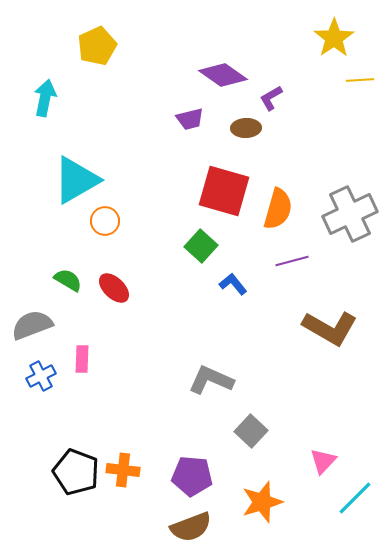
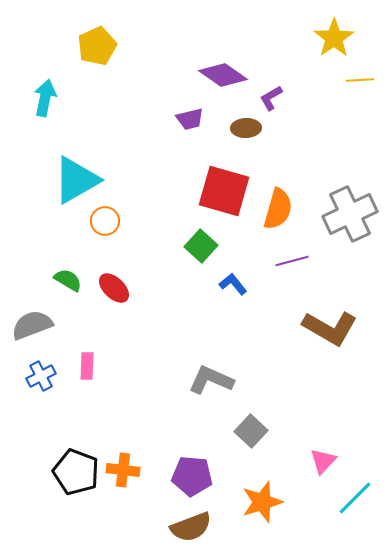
pink rectangle: moved 5 px right, 7 px down
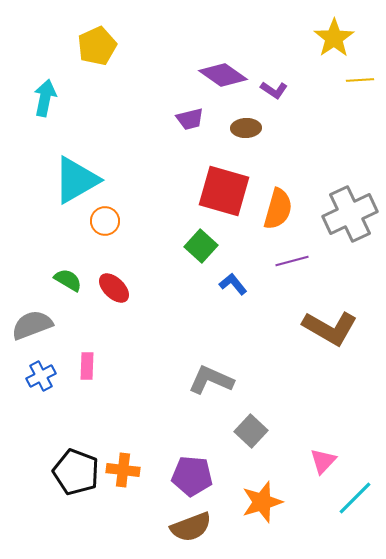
purple L-shape: moved 3 px right, 8 px up; rotated 116 degrees counterclockwise
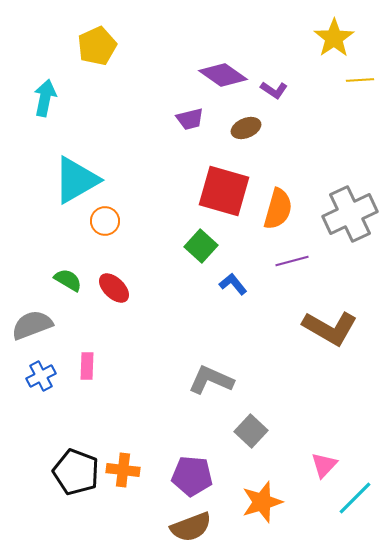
brown ellipse: rotated 20 degrees counterclockwise
pink triangle: moved 1 px right, 4 px down
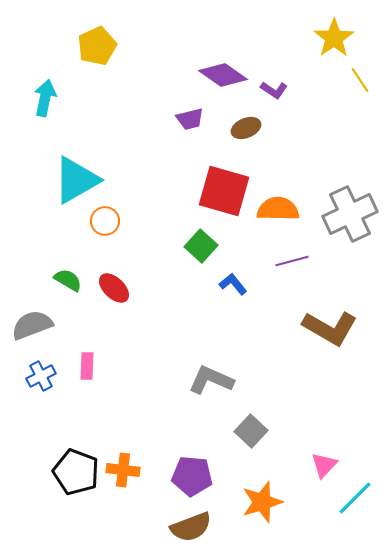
yellow line: rotated 60 degrees clockwise
orange semicircle: rotated 105 degrees counterclockwise
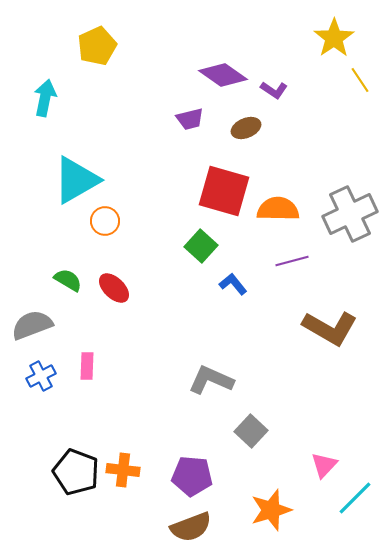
orange star: moved 9 px right, 8 px down
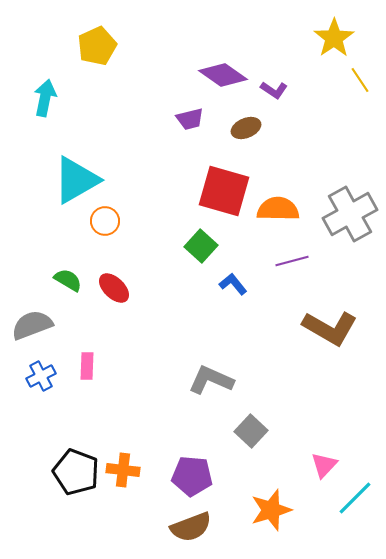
gray cross: rotated 4 degrees counterclockwise
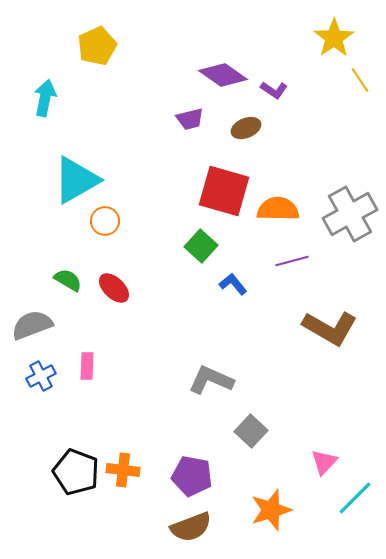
pink triangle: moved 3 px up
purple pentagon: rotated 6 degrees clockwise
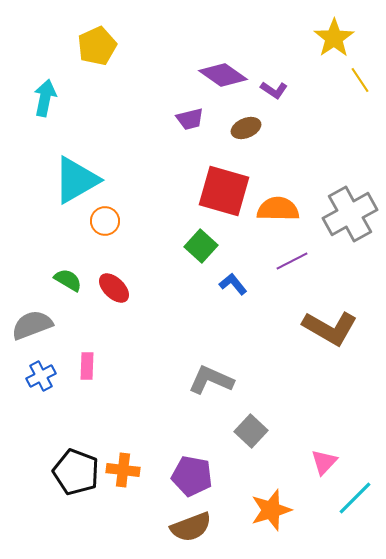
purple line: rotated 12 degrees counterclockwise
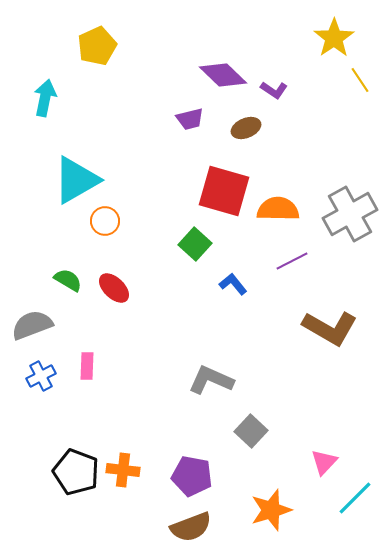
purple diamond: rotated 9 degrees clockwise
green square: moved 6 px left, 2 px up
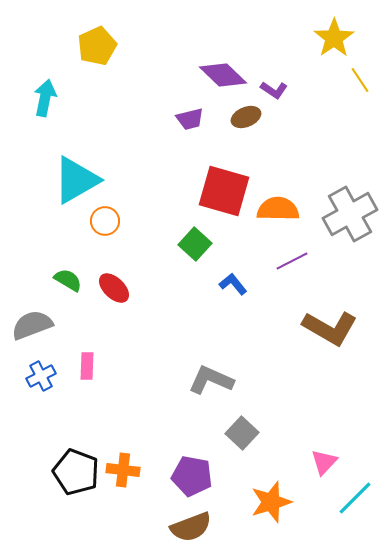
brown ellipse: moved 11 px up
gray square: moved 9 px left, 2 px down
orange star: moved 8 px up
